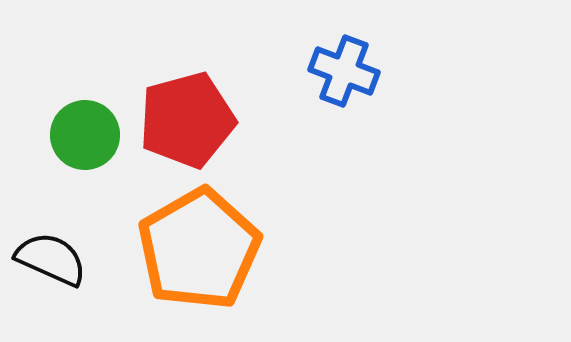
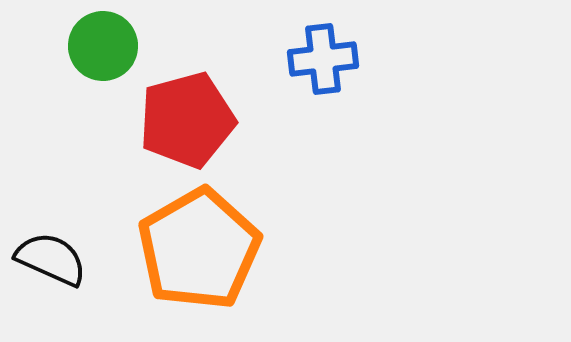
blue cross: moved 21 px left, 12 px up; rotated 28 degrees counterclockwise
green circle: moved 18 px right, 89 px up
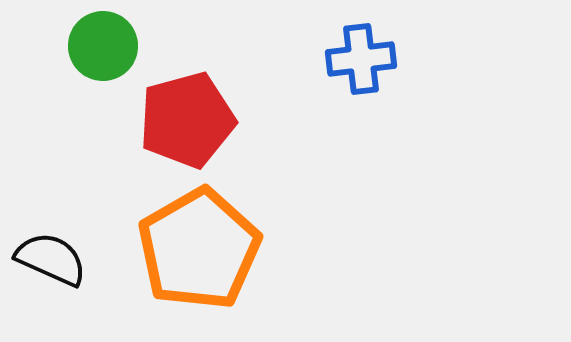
blue cross: moved 38 px right
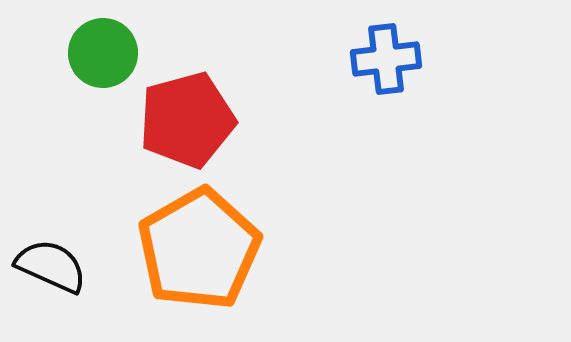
green circle: moved 7 px down
blue cross: moved 25 px right
black semicircle: moved 7 px down
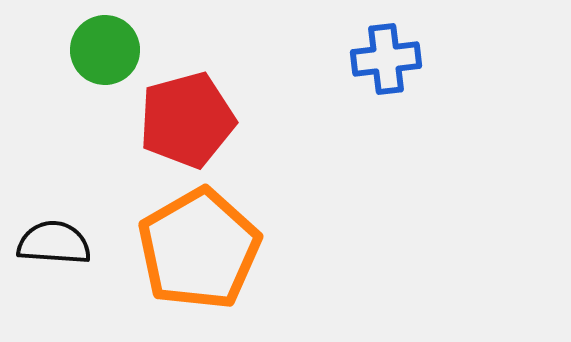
green circle: moved 2 px right, 3 px up
black semicircle: moved 3 px right, 23 px up; rotated 20 degrees counterclockwise
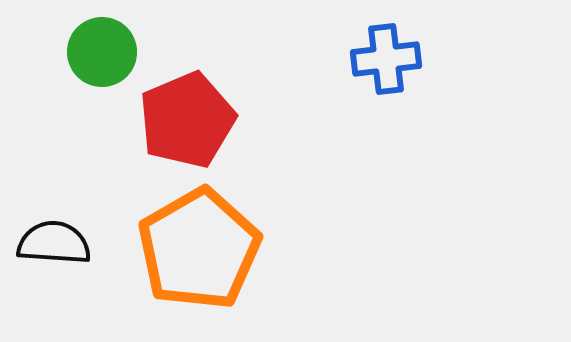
green circle: moved 3 px left, 2 px down
red pentagon: rotated 8 degrees counterclockwise
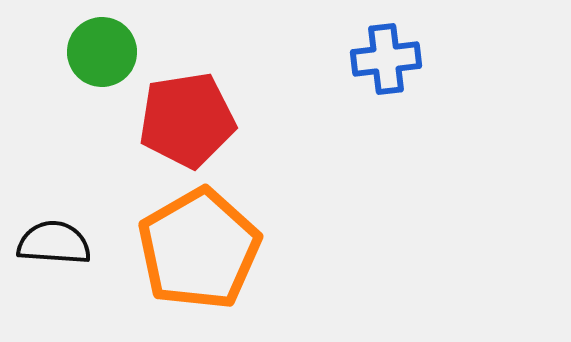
red pentagon: rotated 14 degrees clockwise
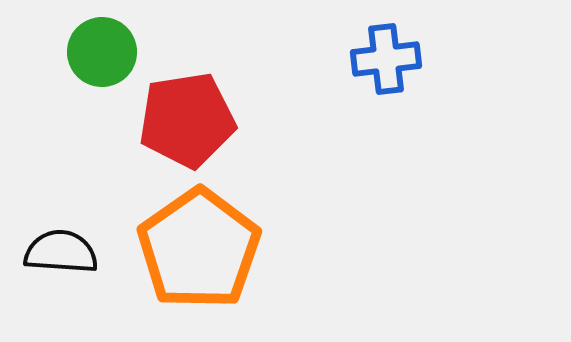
black semicircle: moved 7 px right, 9 px down
orange pentagon: rotated 5 degrees counterclockwise
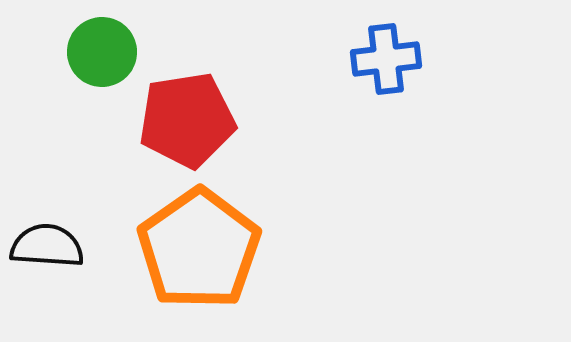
black semicircle: moved 14 px left, 6 px up
